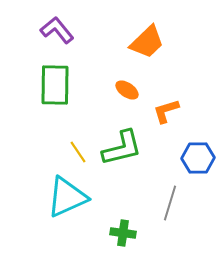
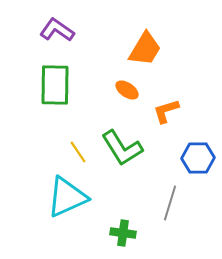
purple L-shape: rotated 16 degrees counterclockwise
orange trapezoid: moved 2 px left, 7 px down; rotated 15 degrees counterclockwise
green L-shape: rotated 72 degrees clockwise
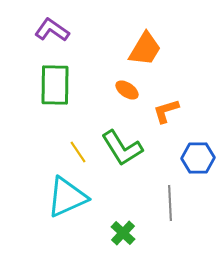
purple L-shape: moved 5 px left
gray line: rotated 20 degrees counterclockwise
green cross: rotated 35 degrees clockwise
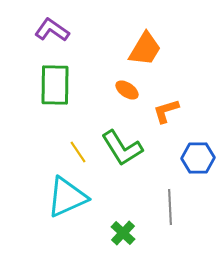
gray line: moved 4 px down
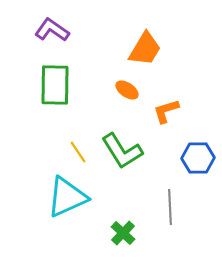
green L-shape: moved 3 px down
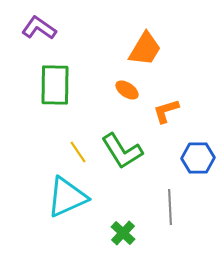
purple L-shape: moved 13 px left, 2 px up
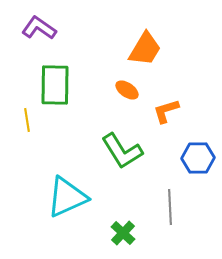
yellow line: moved 51 px left, 32 px up; rotated 25 degrees clockwise
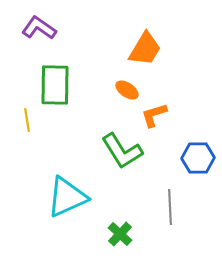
orange L-shape: moved 12 px left, 4 px down
green cross: moved 3 px left, 1 px down
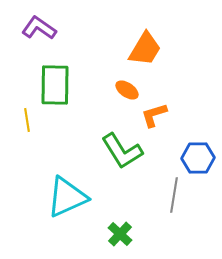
gray line: moved 4 px right, 12 px up; rotated 12 degrees clockwise
